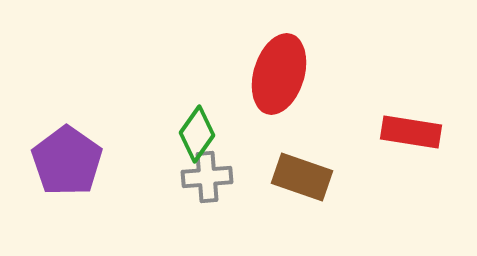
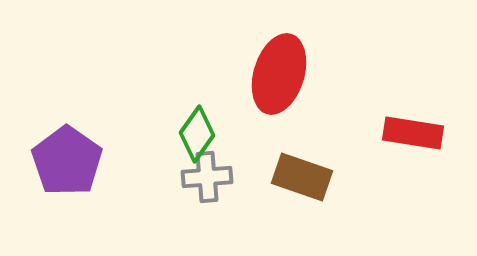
red rectangle: moved 2 px right, 1 px down
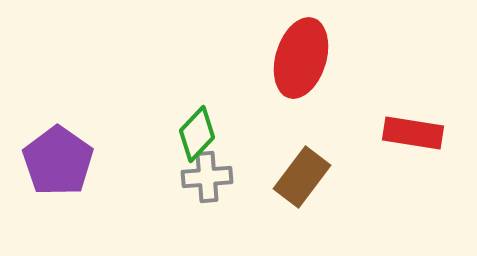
red ellipse: moved 22 px right, 16 px up
green diamond: rotated 8 degrees clockwise
purple pentagon: moved 9 px left
brown rectangle: rotated 72 degrees counterclockwise
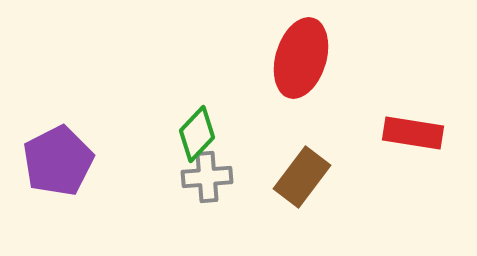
purple pentagon: rotated 10 degrees clockwise
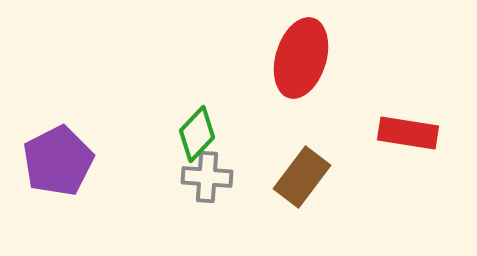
red rectangle: moved 5 px left
gray cross: rotated 9 degrees clockwise
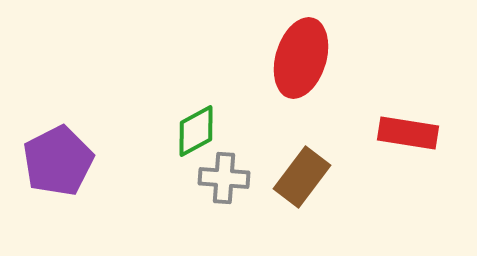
green diamond: moved 1 px left, 3 px up; rotated 18 degrees clockwise
gray cross: moved 17 px right, 1 px down
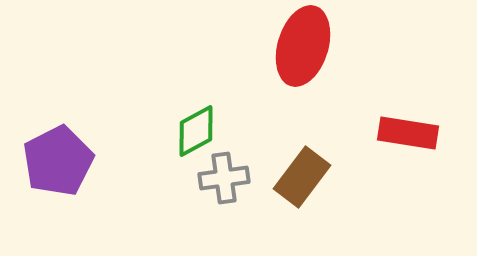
red ellipse: moved 2 px right, 12 px up
gray cross: rotated 12 degrees counterclockwise
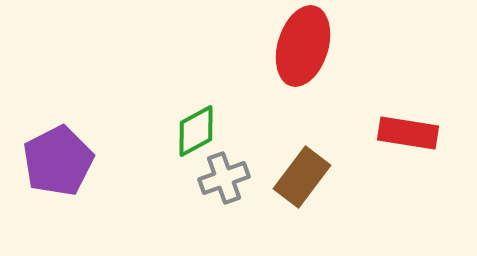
gray cross: rotated 12 degrees counterclockwise
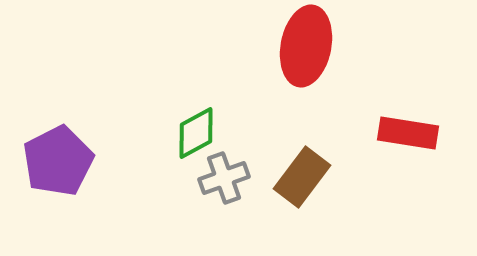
red ellipse: moved 3 px right; rotated 6 degrees counterclockwise
green diamond: moved 2 px down
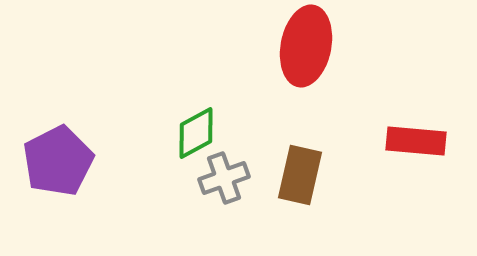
red rectangle: moved 8 px right, 8 px down; rotated 4 degrees counterclockwise
brown rectangle: moved 2 px left, 2 px up; rotated 24 degrees counterclockwise
